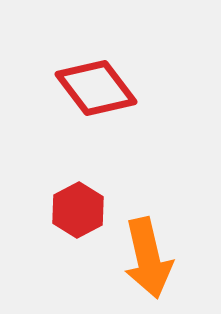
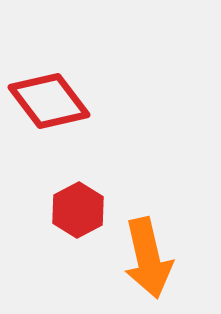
red diamond: moved 47 px left, 13 px down
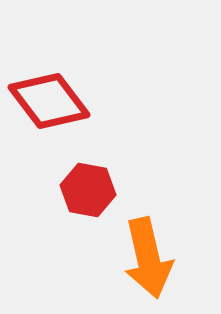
red hexagon: moved 10 px right, 20 px up; rotated 22 degrees counterclockwise
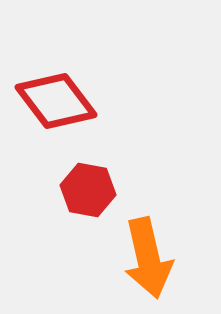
red diamond: moved 7 px right
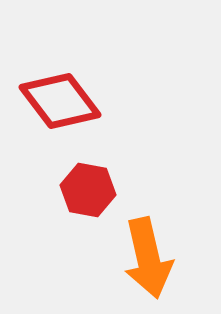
red diamond: moved 4 px right
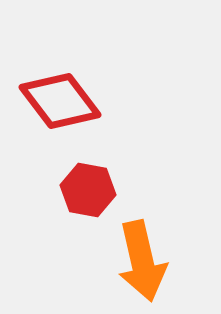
orange arrow: moved 6 px left, 3 px down
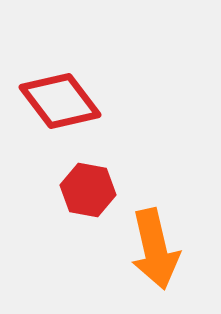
orange arrow: moved 13 px right, 12 px up
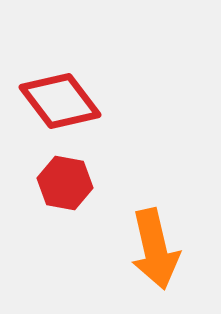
red hexagon: moved 23 px left, 7 px up
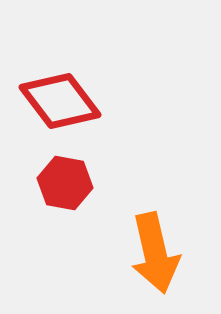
orange arrow: moved 4 px down
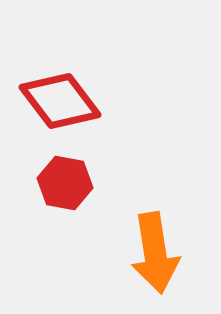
orange arrow: rotated 4 degrees clockwise
